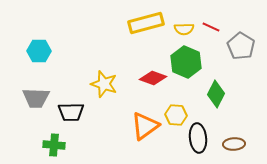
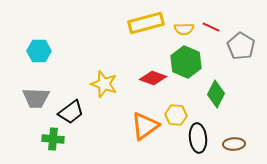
black trapezoid: rotated 36 degrees counterclockwise
green cross: moved 1 px left, 6 px up
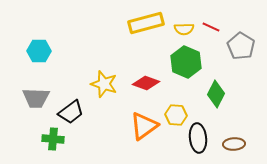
red diamond: moved 7 px left, 5 px down
orange triangle: moved 1 px left
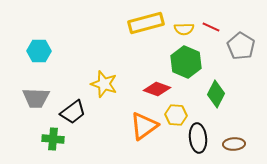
red diamond: moved 11 px right, 6 px down
black trapezoid: moved 2 px right
